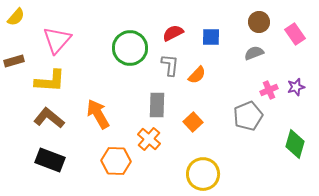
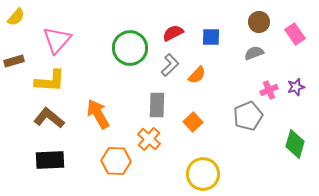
gray L-shape: rotated 40 degrees clockwise
black rectangle: rotated 24 degrees counterclockwise
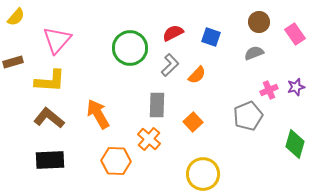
blue square: rotated 18 degrees clockwise
brown rectangle: moved 1 px left, 1 px down
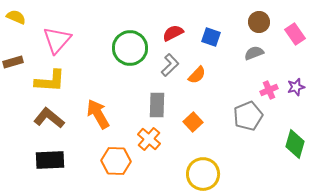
yellow semicircle: rotated 108 degrees counterclockwise
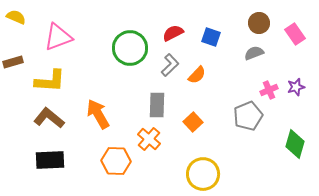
brown circle: moved 1 px down
pink triangle: moved 1 px right, 3 px up; rotated 28 degrees clockwise
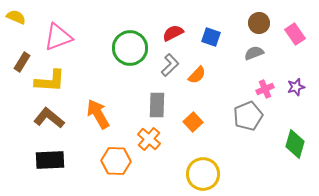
brown rectangle: moved 9 px right; rotated 42 degrees counterclockwise
pink cross: moved 4 px left, 1 px up
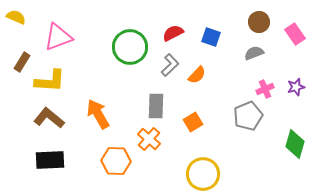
brown circle: moved 1 px up
green circle: moved 1 px up
gray rectangle: moved 1 px left, 1 px down
orange square: rotated 12 degrees clockwise
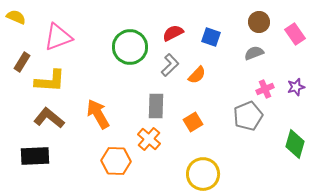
black rectangle: moved 15 px left, 4 px up
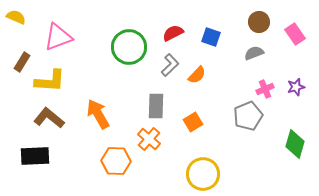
green circle: moved 1 px left
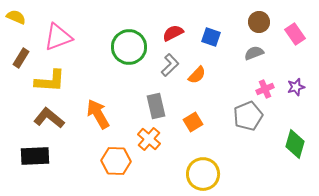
brown rectangle: moved 1 px left, 4 px up
gray rectangle: rotated 15 degrees counterclockwise
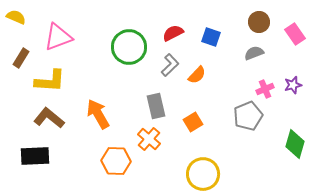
purple star: moved 3 px left, 2 px up
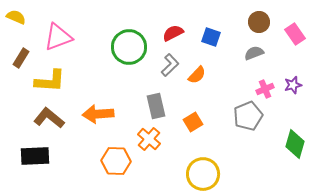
orange arrow: rotated 64 degrees counterclockwise
